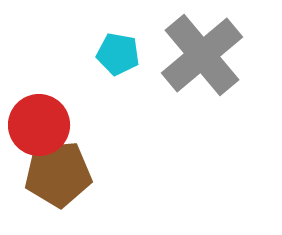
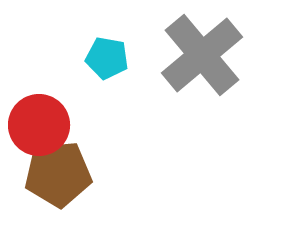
cyan pentagon: moved 11 px left, 4 px down
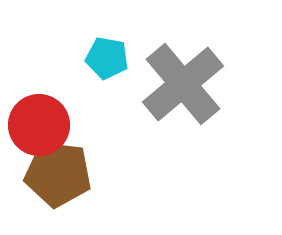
gray cross: moved 19 px left, 29 px down
brown pentagon: rotated 12 degrees clockwise
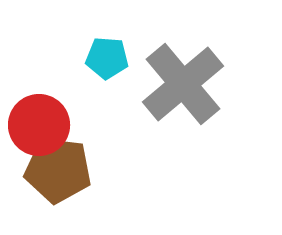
cyan pentagon: rotated 6 degrees counterclockwise
brown pentagon: moved 4 px up
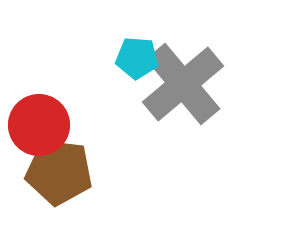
cyan pentagon: moved 30 px right
brown pentagon: moved 1 px right, 2 px down
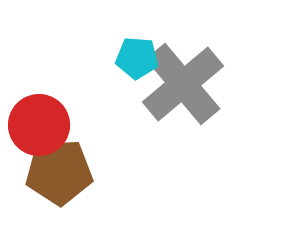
brown pentagon: rotated 10 degrees counterclockwise
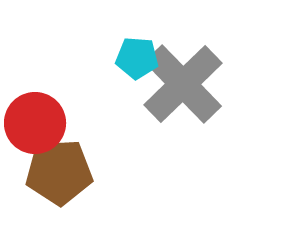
gray cross: rotated 4 degrees counterclockwise
red circle: moved 4 px left, 2 px up
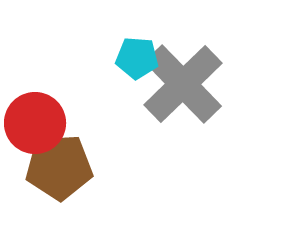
brown pentagon: moved 5 px up
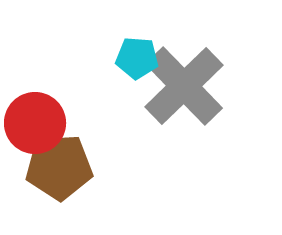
gray cross: moved 1 px right, 2 px down
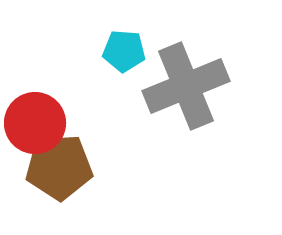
cyan pentagon: moved 13 px left, 7 px up
gray cross: moved 2 px right; rotated 22 degrees clockwise
